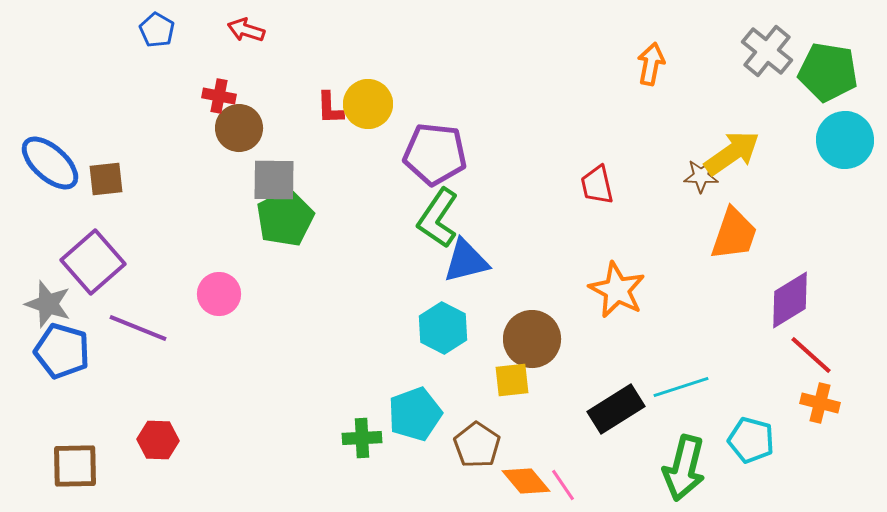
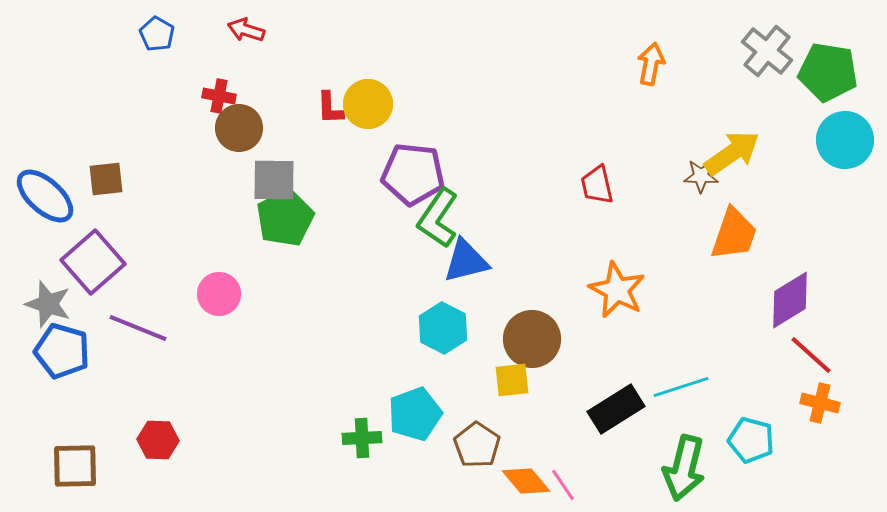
blue pentagon at (157, 30): moved 4 px down
purple pentagon at (435, 154): moved 22 px left, 20 px down
blue ellipse at (50, 163): moved 5 px left, 33 px down
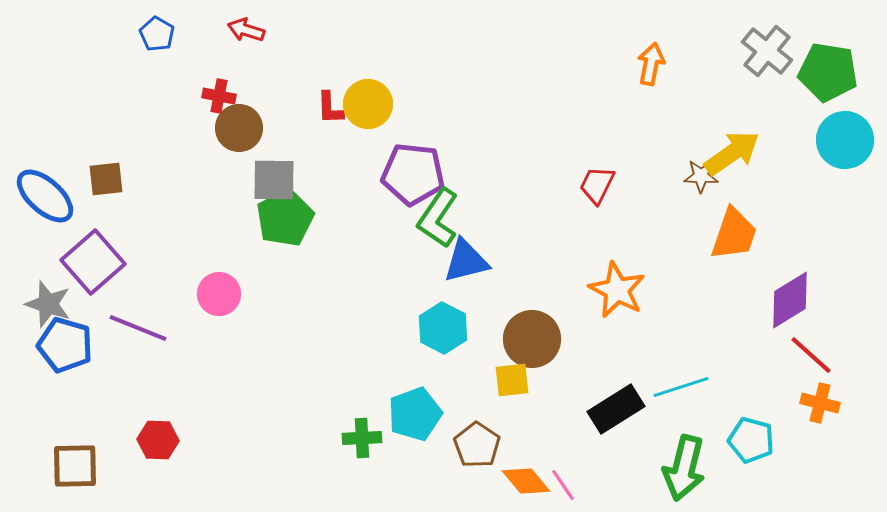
red trapezoid at (597, 185): rotated 39 degrees clockwise
blue pentagon at (62, 351): moved 3 px right, 6 px up
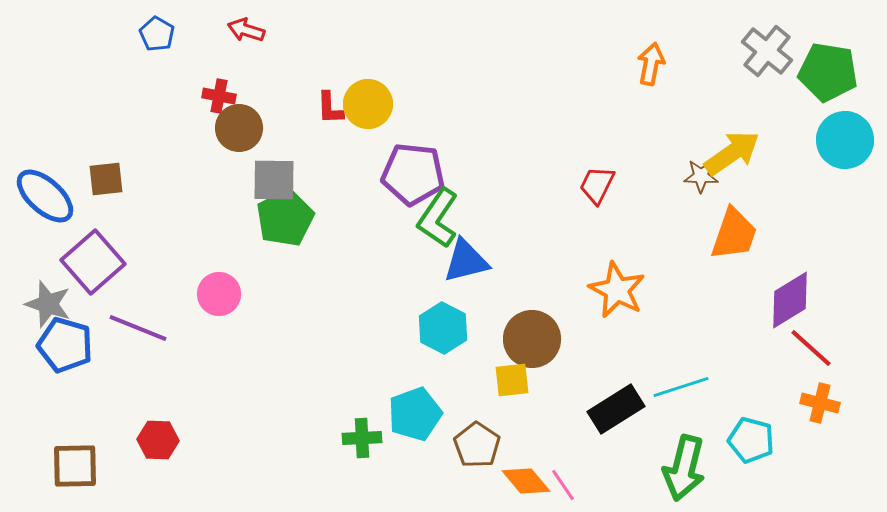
red line at (811, 355): moved 7 px up
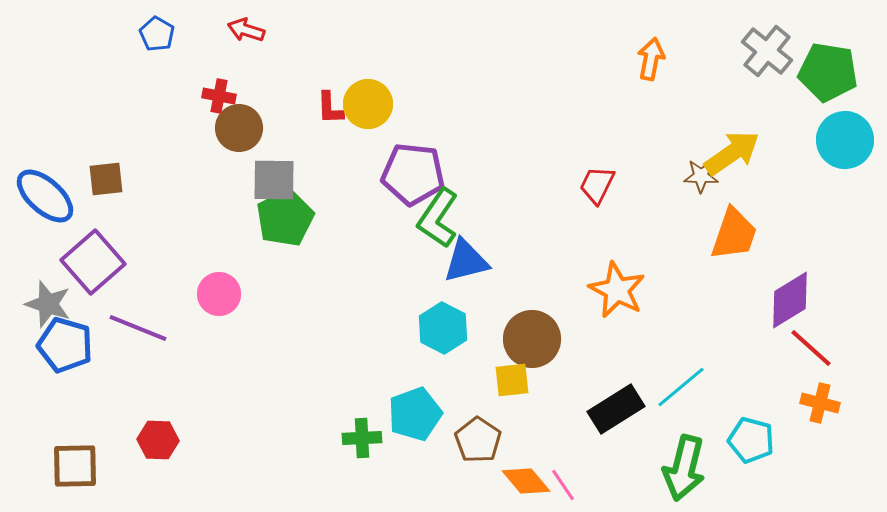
orange arrow at (651, 64): moved 5 px up
cyan line at (681, 387): rotated 22 degrees counterclockwise
brown pentagon at (477, 445): moved 1 px right, 5 px up
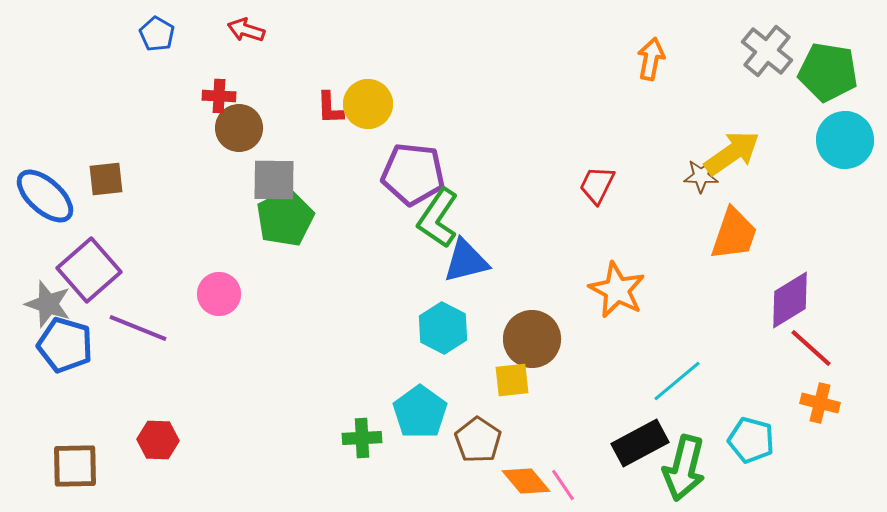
red cross at (219, 96): rotated 8 degrees counterclockwise
purple square at (93, 262): moved 4 px left, 8 px down
cyan line at (681, 387): moved 4 px left, 6 px up
black rectangle at (616, 409): moved 24 px right, 34 px down; rotated 4 degrees clockwise
cyan pentagon at (415, 414): moved 5 px right, 2 px up; rotated 16 degrees counterclockwise
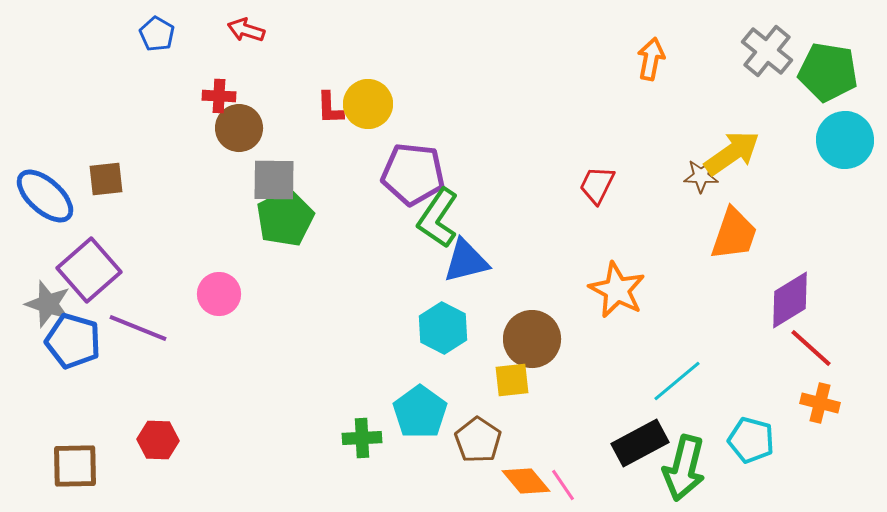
blue pentagon at (65, 345): moved 8 px right, 4 px up
